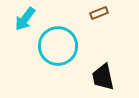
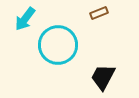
cyan circle: moved 1 px up
black trapezoid: rotated 40 degrees clockwise
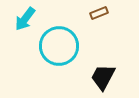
cyan circle: moved 1 px right, 1 px down
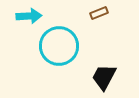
cyan arrow: moved 4 px right, 3 px up; rotated 130 degrees counterclockwise
black trapezoid: moved 1 px right
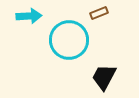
cyan circle: moved 10 px right, 6 px up
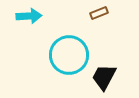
cyan circle: moved 15 px down
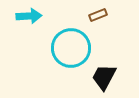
brown rectangle: moved 1 px left, 2 px down
cyan circle: moved 2 px right, 7 px up
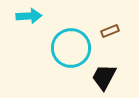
brown rectangle: moved 12 px right, 16 px down
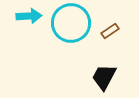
brown rectangle: rotated 12 degrees counterclockwise
cyan circle: moved 25 px up
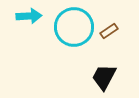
cyan circle: moved 3 px right, 4 px down
brown rectangle: moved 1 px left
